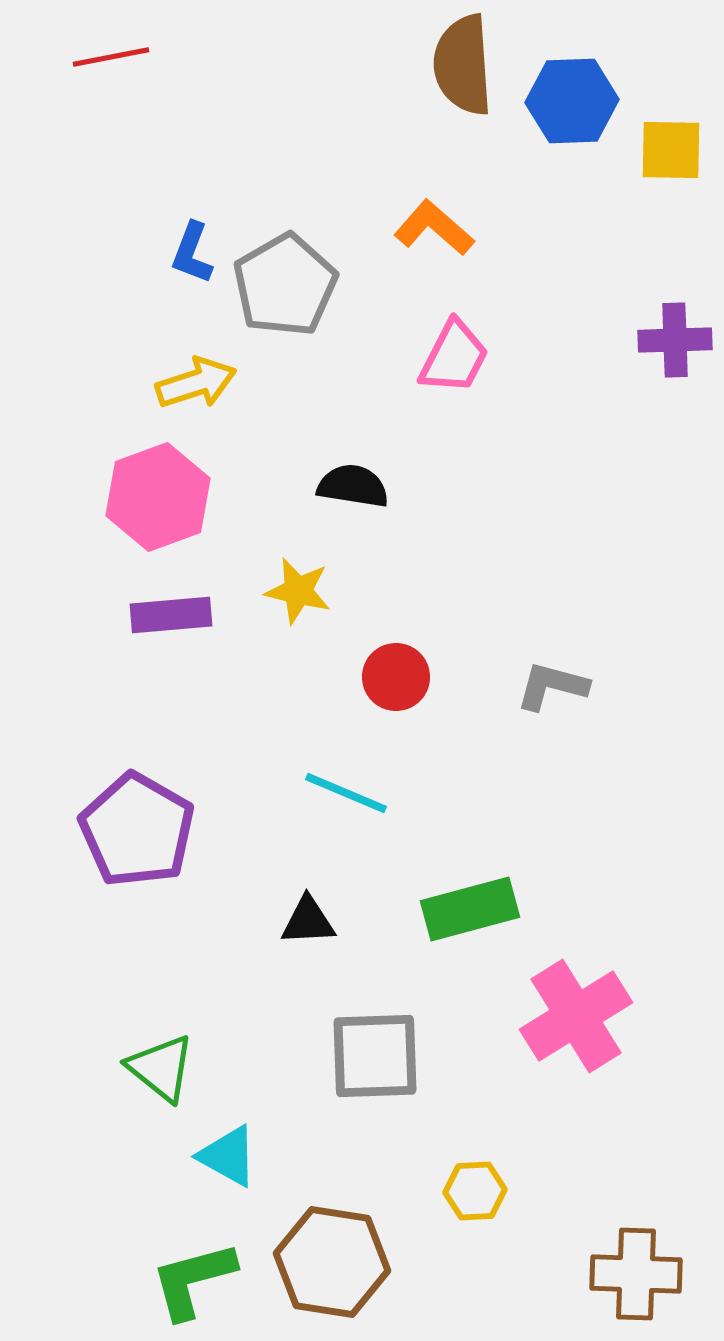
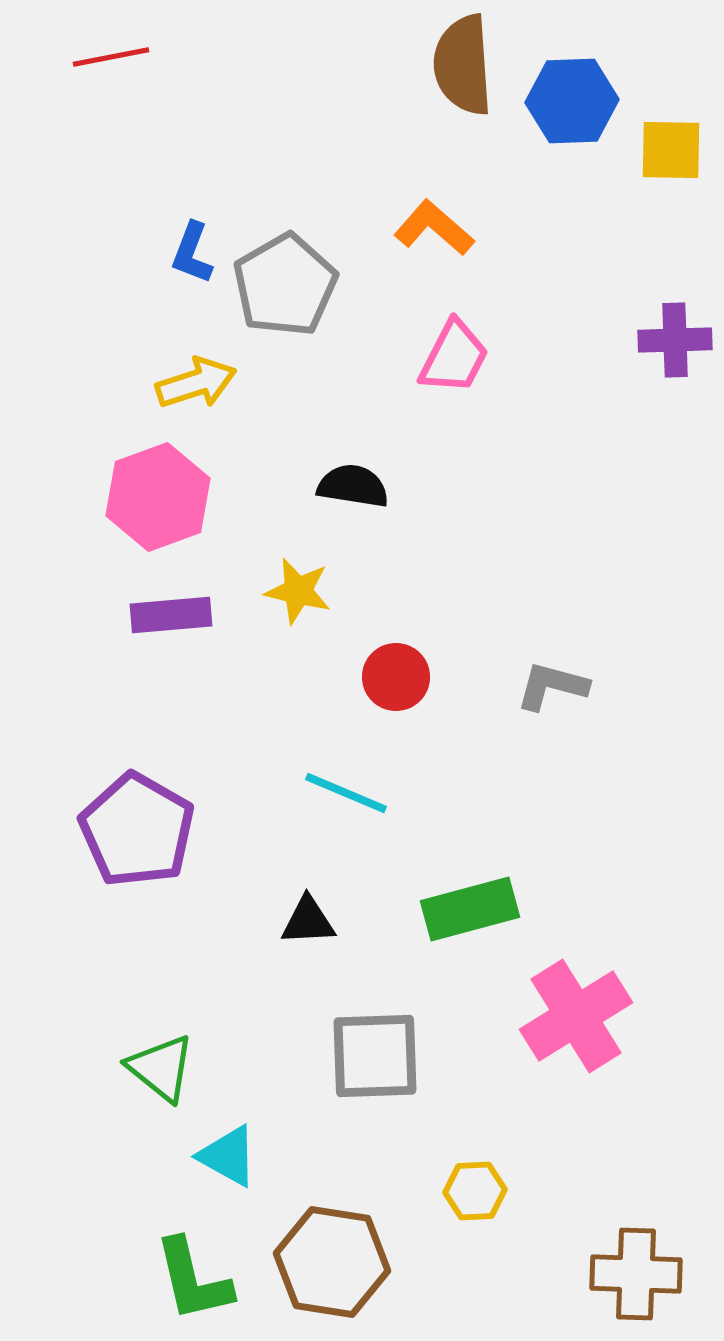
green L-shape: rotated 88 degrees counterclockwise
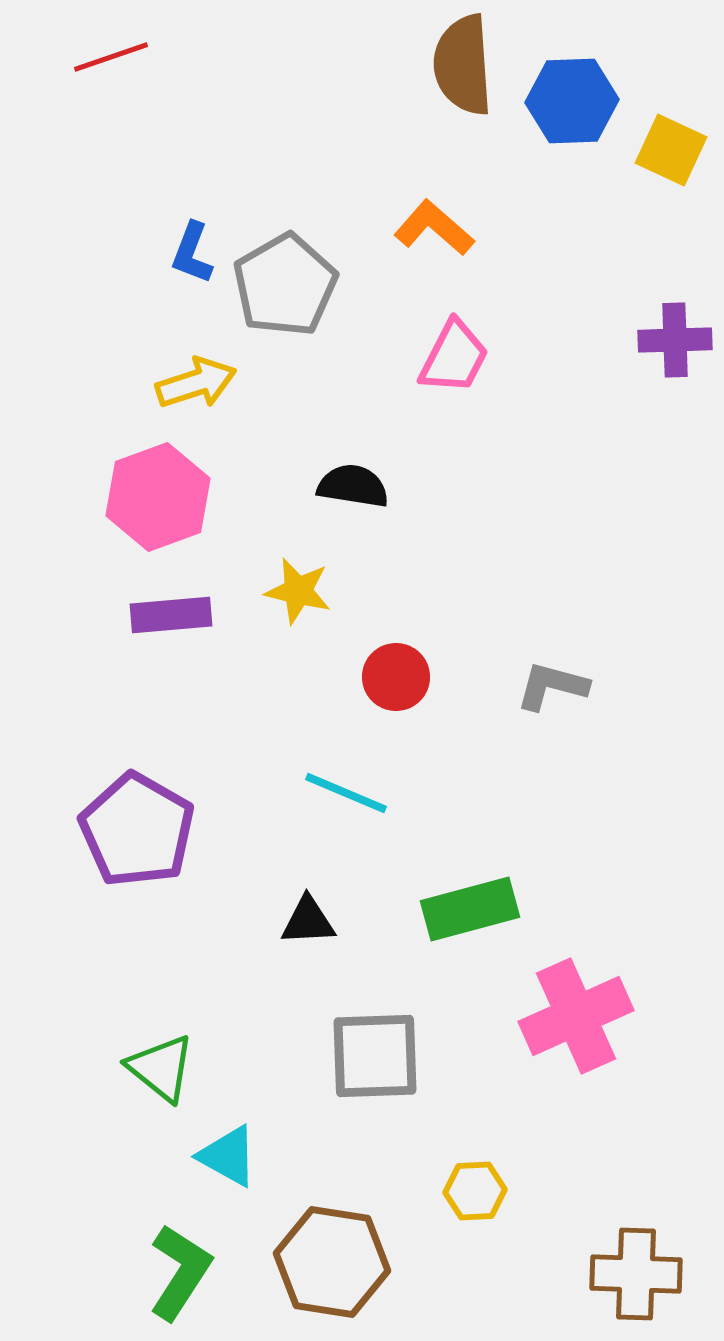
red line: rotated 8 degrees counterclockwise
yellow square: rotated 24 degrees clockwise
pink cross: rotated 8 degrees clockwise
green L-shape: moved 13 px left, 8 px up; rotated 134 degrees counterclockwise
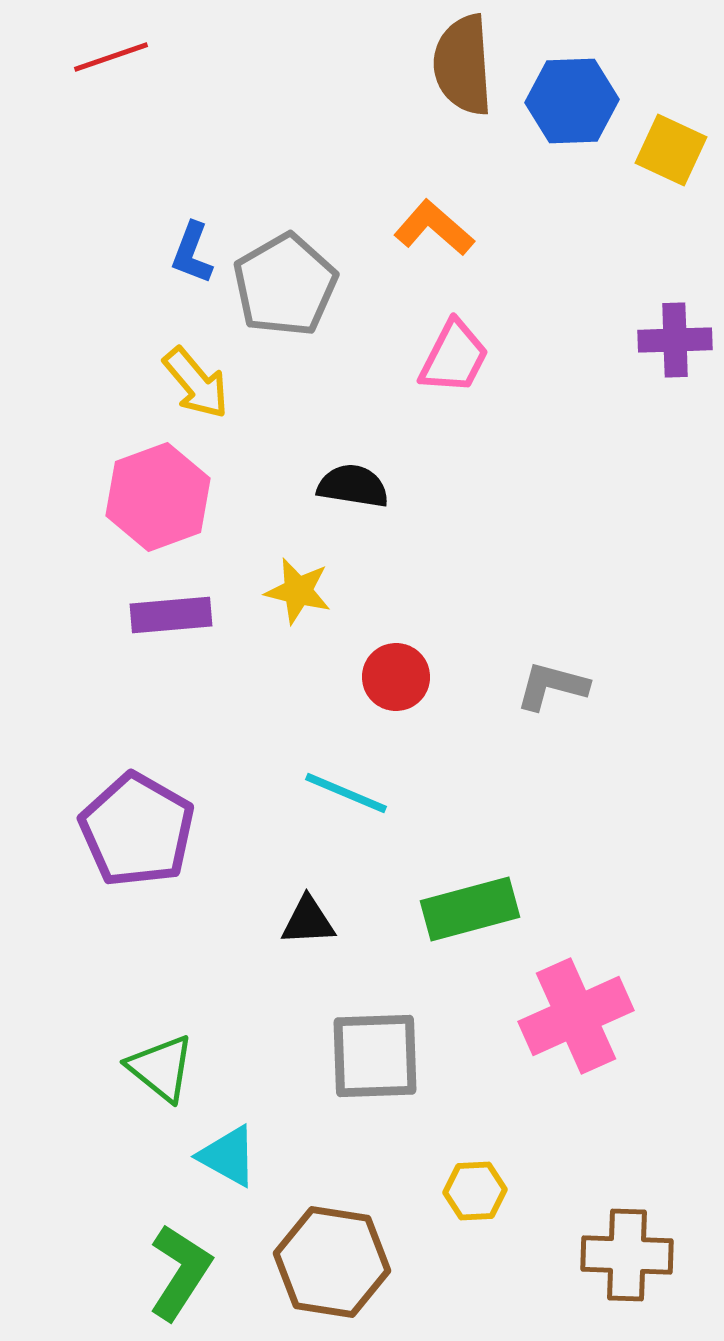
yellow arrow: rotated 68 degrees clockwise
brown cross: moved 9 px left, 19 px up
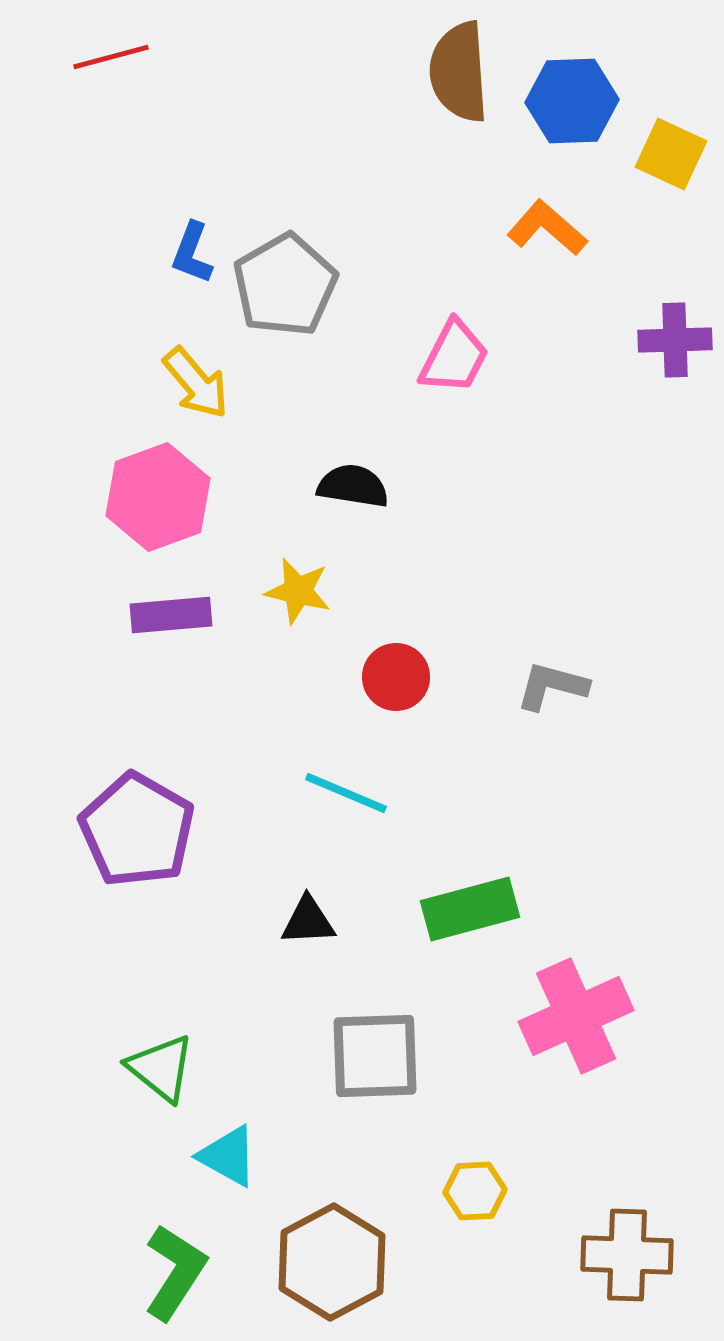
red line: rotated 4 degrees clockwise
brown semicircle: moved 4 px left, 7 px down
yellow square: moved 4 px down
orange L-shape: moved 113 px right
brown hexagon: rotated 23 degrees clockwise
green L-shape: moved 5 px left
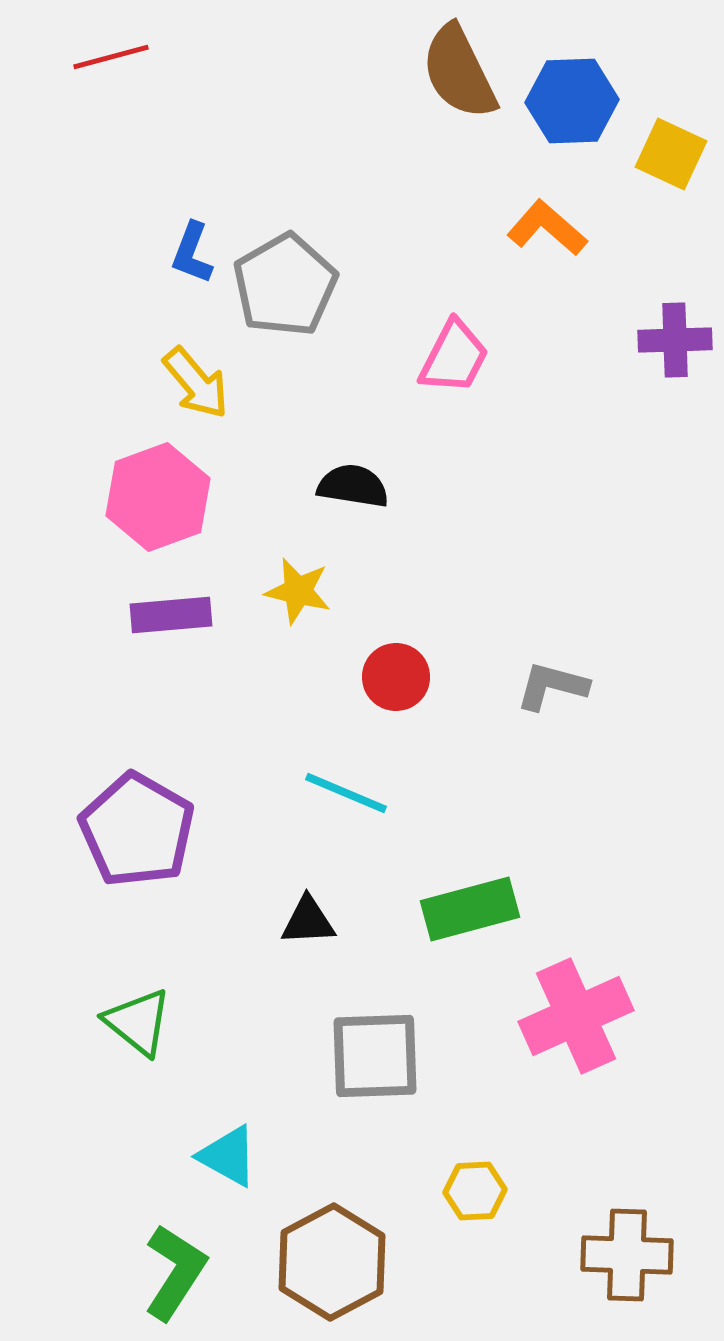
brown semicircle: rotated 22 degrees counterclockwise
green triangle: moved 23 px left, 46 px up
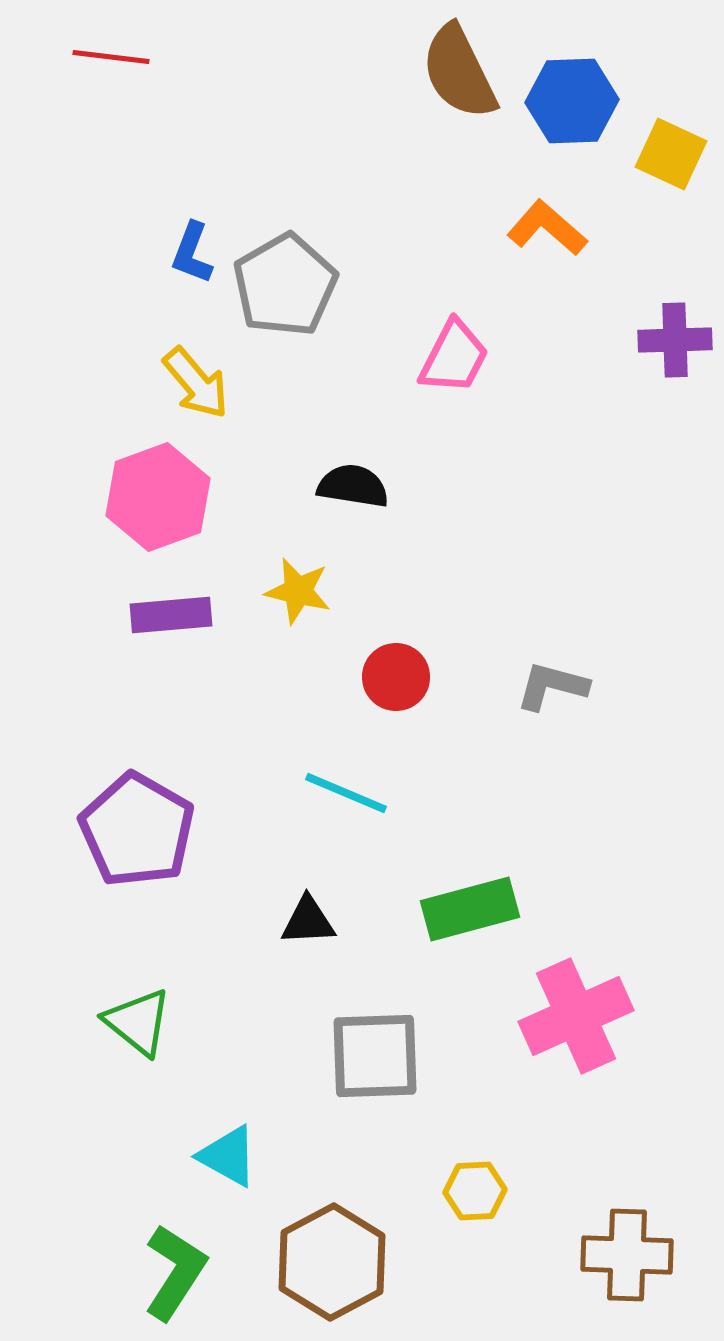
red line: rotated 22 degrees clockwise
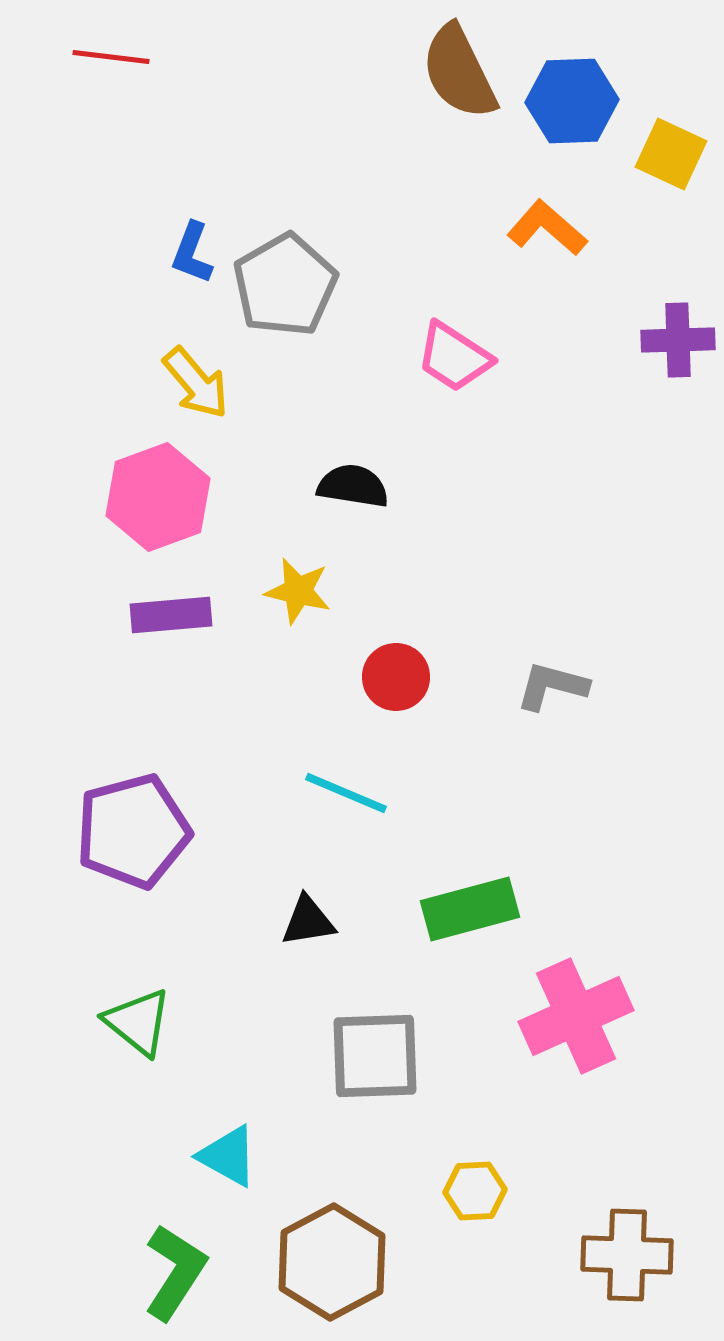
purple cross: moved 3 px right
pink trapezoid: rotated 96 degrees clockwise
purple pentagon: moved 4 px left, 1 px down; rotated 27 degrees clockwise
black triangle: rotated 6 degrees counterclockwise
